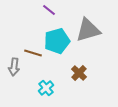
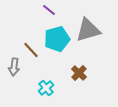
cyan pentagon: moved 2 px up
brown line: moved 2 px left, 3 px up; rotated 30 degrees clockwise
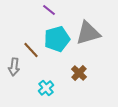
gray triangle: moved 3 px down
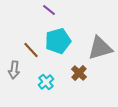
gray triangle: moved 12 px right, 15 px down
cyan pentagon: moved 1 px right, 2 px down
gray arrow: moved 3 px down
cyan cross: moved 6 px up
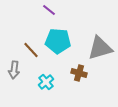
cyan pentagon: rotated 20 degrees clockwise
brown cross: rotated 28 degrees counterclockwise
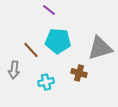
cyan cross: rotated 28 degrees clockwise
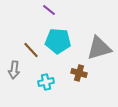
gray triangle: moved 1 px left
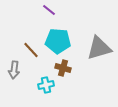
brown cross: moved 16 px left, 5 px up
cyan cross: moved 3 px down
